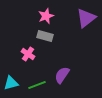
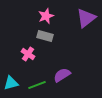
purple semicircle: rotated 24 degrees clockwise
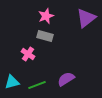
purple semicircle: moved 4 px right, 4 px down
cyan triangle: moved 1 px right, 1 px up
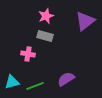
purple triangle: moved 1 px left, 3 px down
pink cross: rotated 24 degrees counterclockwise
green line: moved 2 px left, 1 px down
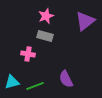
purple semicircle: rotated 84 degrees counterclockwise
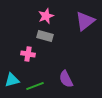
cyan triangle: moved 2 px up
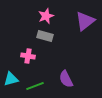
pink cross: moved 2 px down
cyan triangle: moved 1 px left, 1 px up
